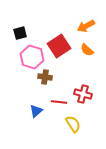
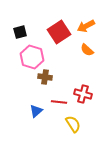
black square: moved 1 px up
red square: moved 14 px up
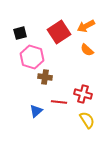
black square: moved 1 px down
yellow semicircle: moved 14 px right, 4 px up
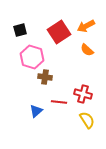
black square: moved 3 px up
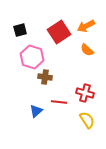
red cross: moved 2 px right, 1 px up
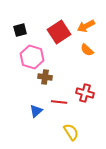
yellow semicircle: moved 16 px left, 12 px down
